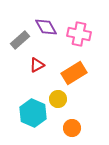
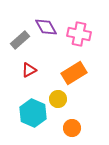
red triangle: moved 8 px left, 5 px down
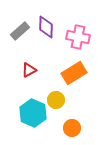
purple diamond: rotated 30 degrees clockwise
pink cross: moved 1 px left, 3 px down
gray rectangle: moved 9 px up
yellow circle: moved 2 px left, 1 px down
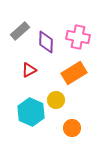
purple diamond: moved 15 px down
cyan hexagon: moved 2 px left, 1 px up
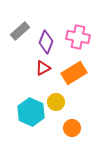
purple diamond: rotated 20 degrees clockwise
red triangle: moved 14 px right, 2 px up
yellow circle: moved 2 px down
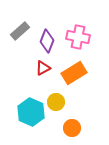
purple diamond: moved 1 px right, 1 px up
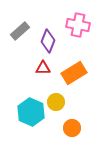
pink cross: moved 12 px up
purple diamond: moved 1 px right
red triangle: rotated 28 degrees clockwise
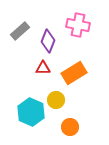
yellow circle: moved 2 px up
orange circle: moved 2 px left, 1 px up
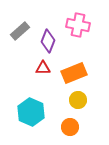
orange rectangle: rotated 10 degrees clockwise
yellow circle: moved 22 px right
